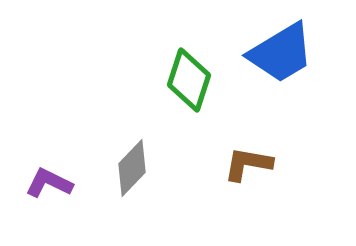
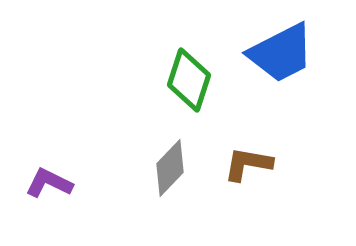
blue trapezoid: rotated 4 degrees clockwise
gray diamond: moved 38 px right
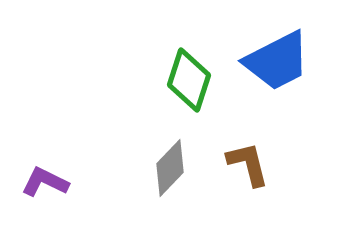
blue trapezoid: moved 4 px left, 8 px down
brown L-shape: rotated 66 degrees clockwise
purple L-shape: moved 4 px left, 1 px up
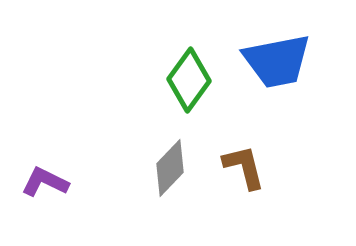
blue trapezoid: rotated 16 degrees clockwise
green diamond: rotated 18 degrees clockwise
brown L-shape: moved 4 px left, 3 px down
